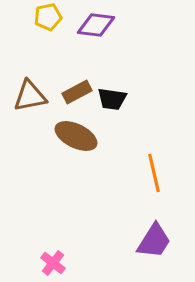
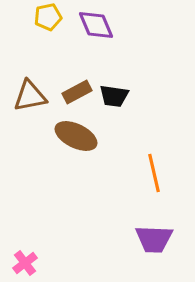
purple diamond: rotated 60 degrees clockwise
black trapezoid: moved 2 px right, 3 px up
purple trapezoid: moved 2 px up; rotated 60 degrees clockwise
pink cross: moved 28 px left; rotated 15 degrees clockwise
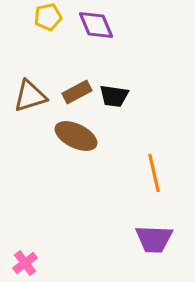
brown triangle: rotated 6 degrees counterclockwise
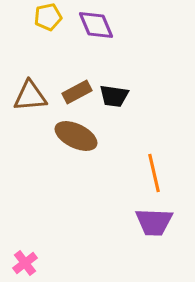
brown triangle: rotated 12 degrees clockwise
purple trapezoid: moved 17 px up
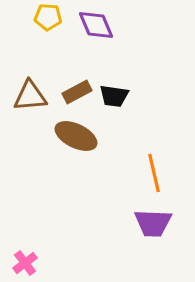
yellow pentagon: rotated 16 degrees clockwise
purple trapezoid: moved 1 px left, 1 px down
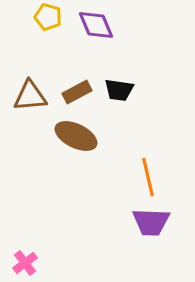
yellow pentagon: rotated 12 degrees clockwise
black trapezoid: moved 5 px right, 6 px up
orange line: moved 6 px left, 4 px down
purple trapezoid: moved 2 px left, 1 px up
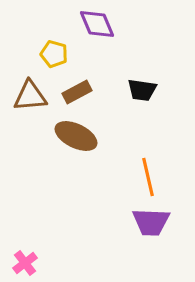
yellow pentagon: moved 6 px right, 37 px down
purple diamond: moved 1 px right, 1 px up
black trapezoid: moved 23 px right
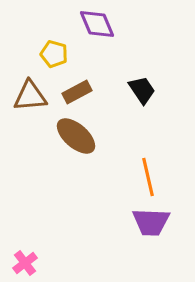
black trapezoid: rotated 132 degrees counterclockwise
brown ellipse: rotated 15 degrees clockwise
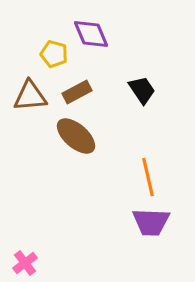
purple diamond: moved 6 px left, 10 px down
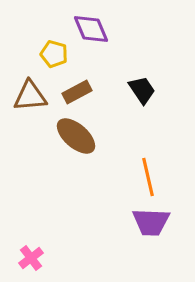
purple diamond: moved 5 px up
pink cross: moved 6 px right, 5 px up
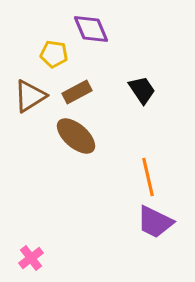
yellow pentagon: rotated 8 degrees counterclockwise
brown triangle: rotated 27 degrees counterclockwise
purple trapezoid: moved 4 px right; rotated 24 degrees clockwise
